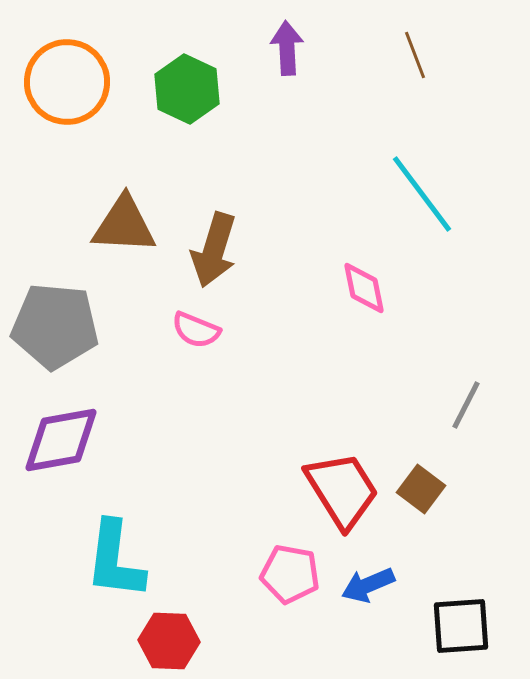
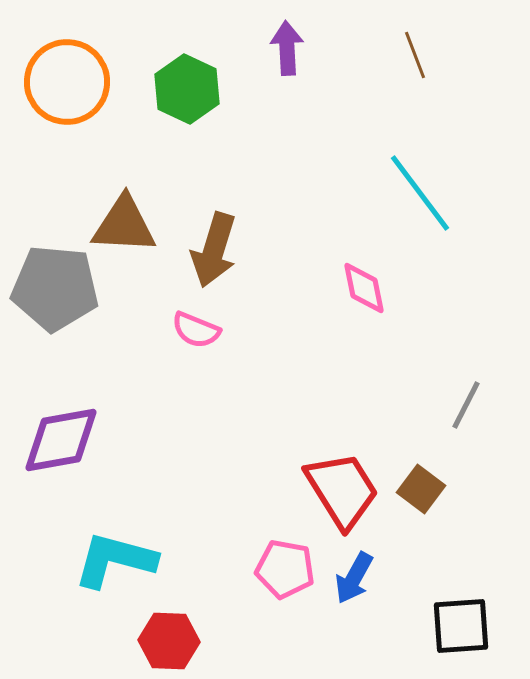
cyan line: moved 2 px left, 1 px up
gray pentagon: moved 38 px up
cyan L-shape: rotated 98 degrees clockwise
pink pentagon: moved 5 px left, 5 px up
blue arrow: moved 14 px left, 7 px up; rotated 38 degrees counterclockwise
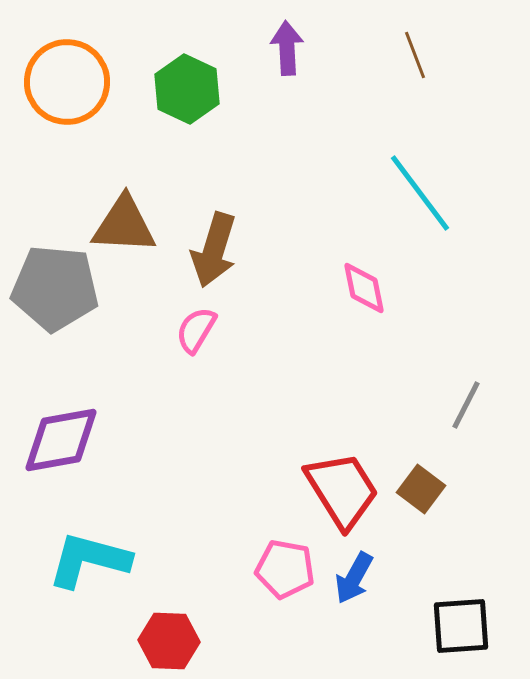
pink semicircle: rotated 99 degrees clockwise
cyan L-shape: moved 26 px left
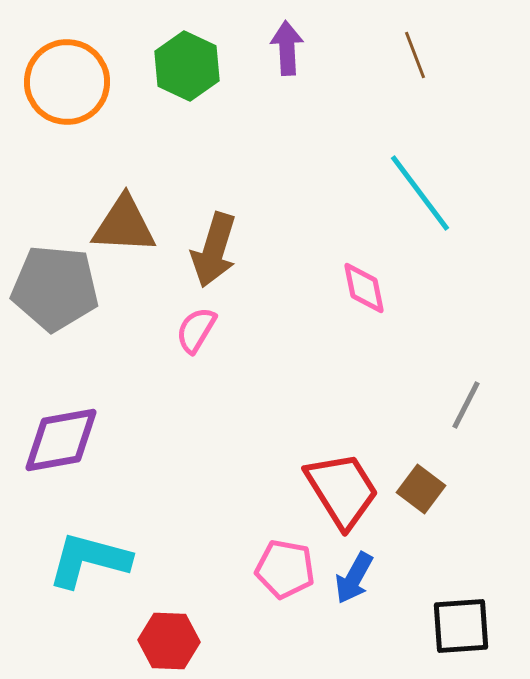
green hexagon: moved 23 px up
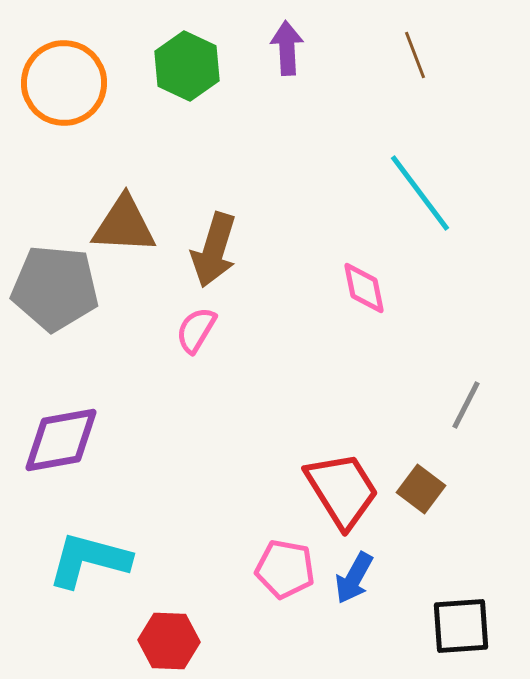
orange circle: moved 3 px left, 1 px down
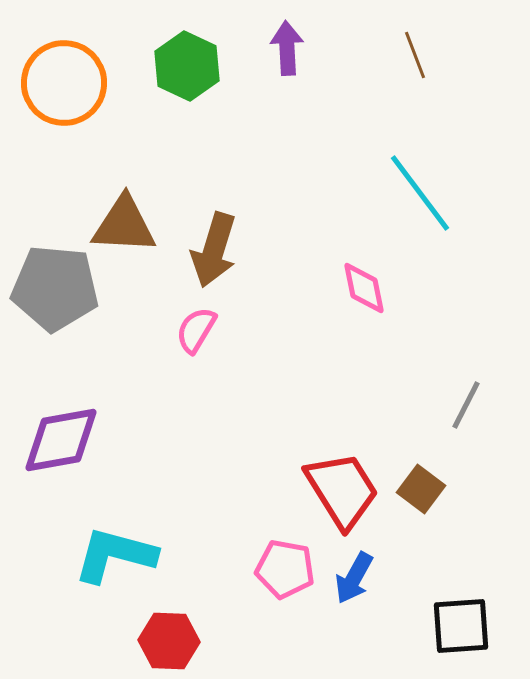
cyan L-shape: moved 26 px right, 5 px up
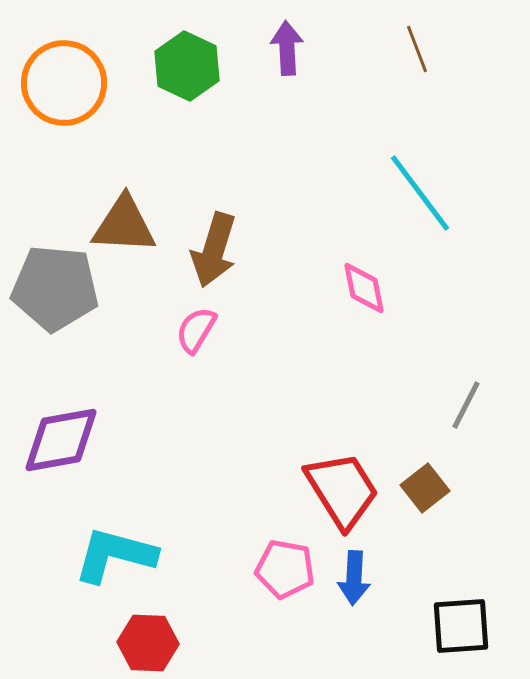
brown line: moved 2 px right, 6 px up
brown square: moved 4 px right, 1 px up; rotated 15 degrees clockwise
blue arrow: rotated 26 degrees counterclockwise
red hexagon: moved 21 px left, 2 px down
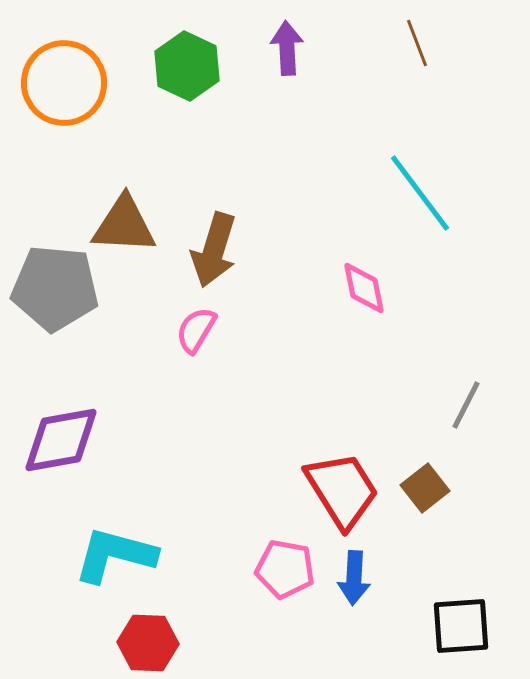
brown line: moved 6 px up
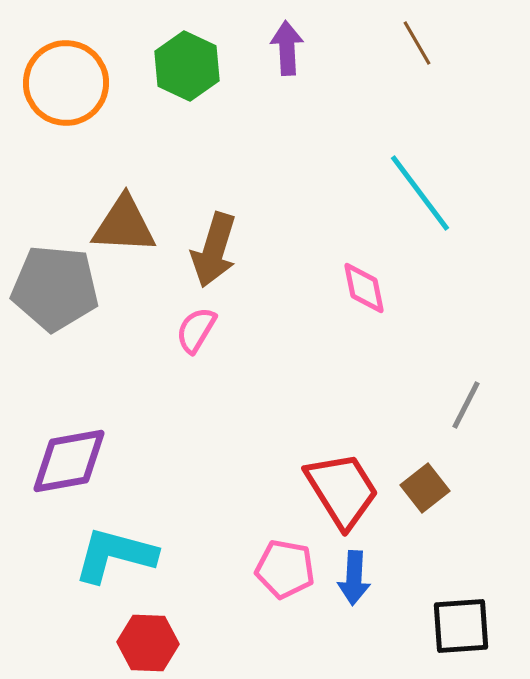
brown line: rotated 9 degrees counterclockwise
orange circle: moved 2 px right
purple diamond: moved 8 px right, 21 px down
